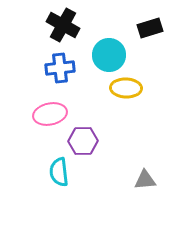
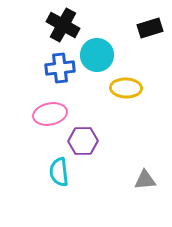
cyan circle: moved 12 px left
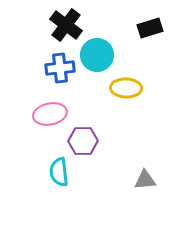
black cross: moved 3 px right; rotated 8 degrees clockwise
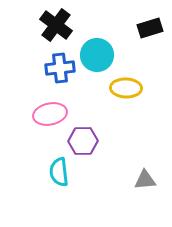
black cross: moved 10 px left
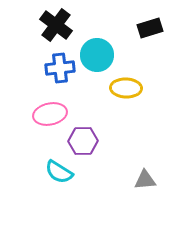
cyan semicircle: rotated 52 degrees counterclockwise
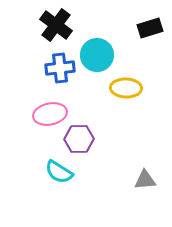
purple hexagon: moved 4 px left, 2 px up
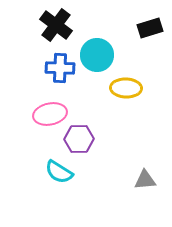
blue cross: rotated 8 degrees clockwise
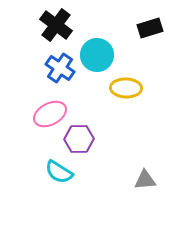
blue cross: rotated 32 degrees clockwise
pink ellipse: rotated 16 degrees counterclockwise
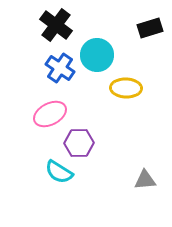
purple hexagon: moved 4 px down
